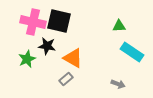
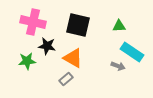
black square: moved 19 px right, 4 px down
green star: moved 2 px down; rotated 18 degrees clockwise
gray arrow: moved 18 px up
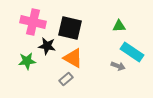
black square: moved 8 px left, 3 px down
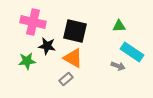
black square: moved 5 px right, 3 px down
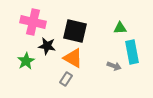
green triangle: moved 1 px right, 2 px down
cyan rectangle: rotated 45 degrees clockwise
green star: moved 1 px left; rotated 24 degrees counterclockwise
gray arrow: moved 4 px left
gray rectangle: rotated 16 degrees counterclockwise
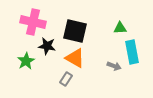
orange triangle: moved 2 px right
